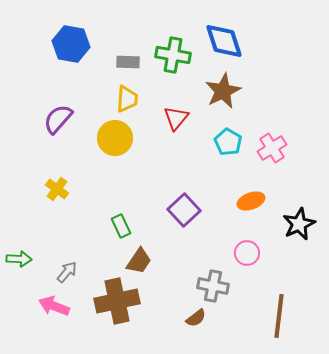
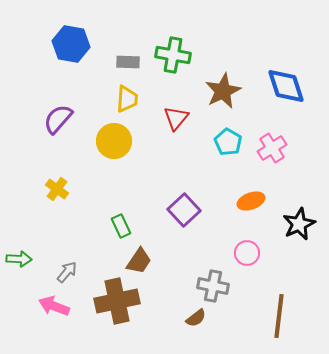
blue diamond: moved 62 px right, 45 px down
yellow circle: moved 1 px left, 3 px down
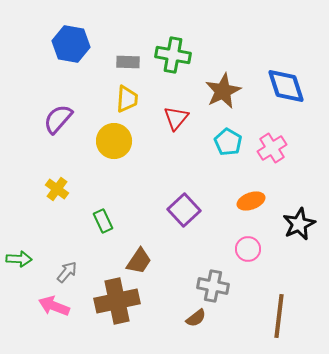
green rectangle: moved 18 px left, 5 px up
pink circle: moved 1 px right, 4 px up
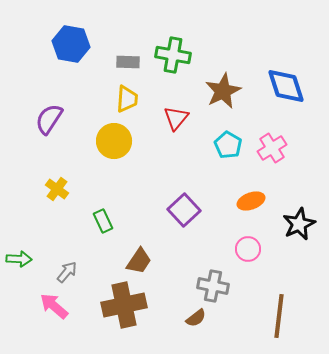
purple semicircle: moved 9 px left; rotated 8 degrees counterclockwise
cyan pentagon: moved 3 px down
brown cross: moved 7 px right, 4 px down
pink arrow: rotated 20 degrees clockwise
